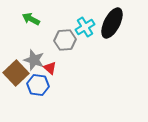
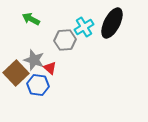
cyan cross: moved 1 px left
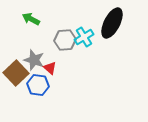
cyan cross: moved 10 px down
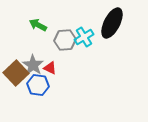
green arrow: moved 7 px right, 6 px down
gray star: moved 1 px left, 5 px down; rotated 15 degrees clockwise
red triangle: rotated 16 degrees counterclockwise
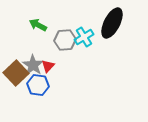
red triangle: moved 2 px left, 2 px up; rotated 48 degrees clockwise
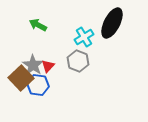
gray hexagon: moved 13 px right, 21 px down; rotated 25 degrees clockwise
brown square: moved 5 px right, 5 px down
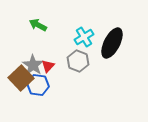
black ellipse: moved 20 px down
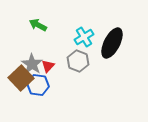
gray star: moved 1 px left, 1 px up
